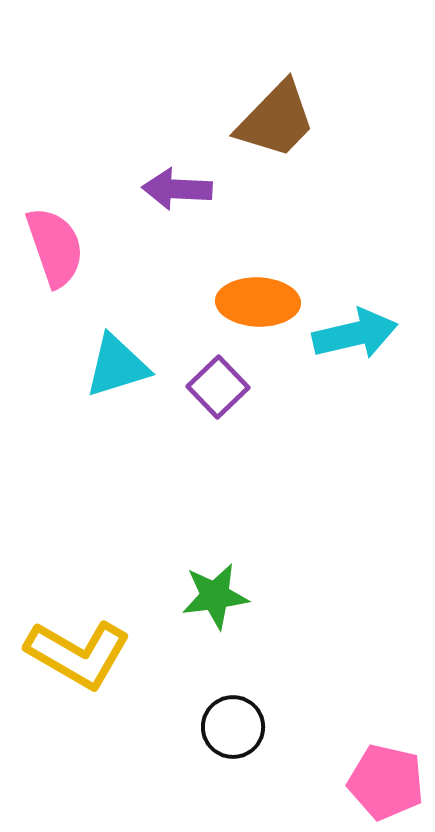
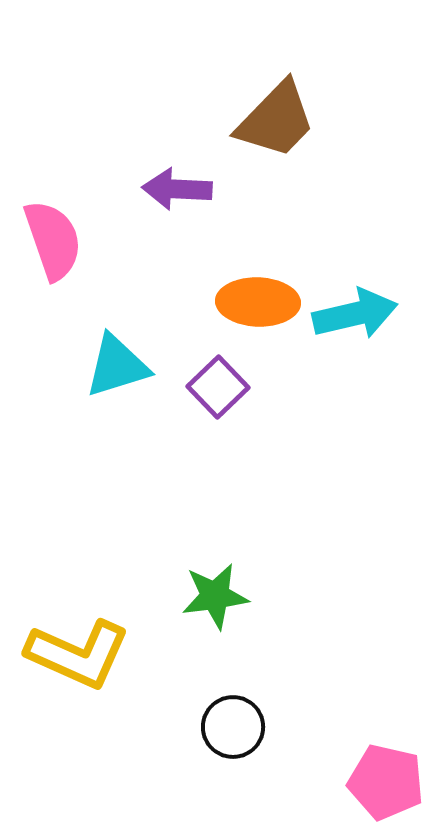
pink semicircle: moved 2 px left, 7 px up
cyan arrow: moved 20 px up
yellow L-shape: rotated 6 degrees counterclockwise
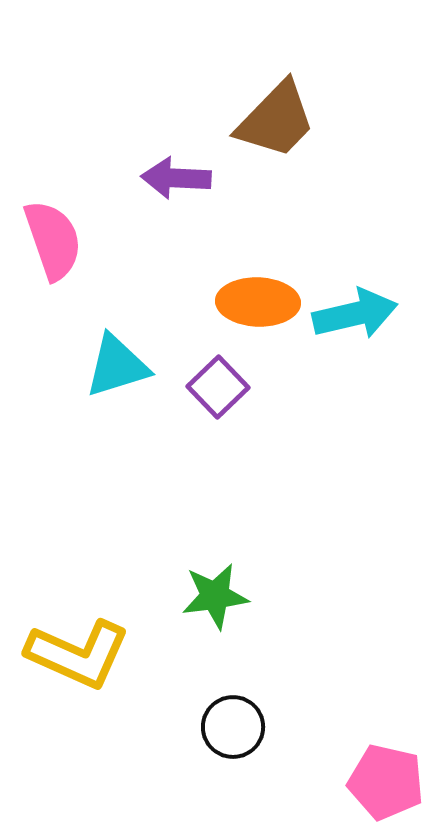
purple arrow: moved 1 px left, 11 px up
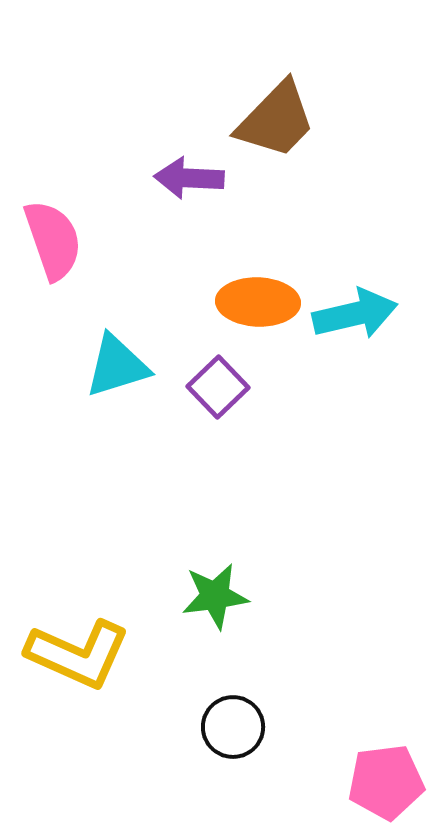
purple arrow: moved 13 px right
pink pentagon: rotated 20 degrees counterclockwise
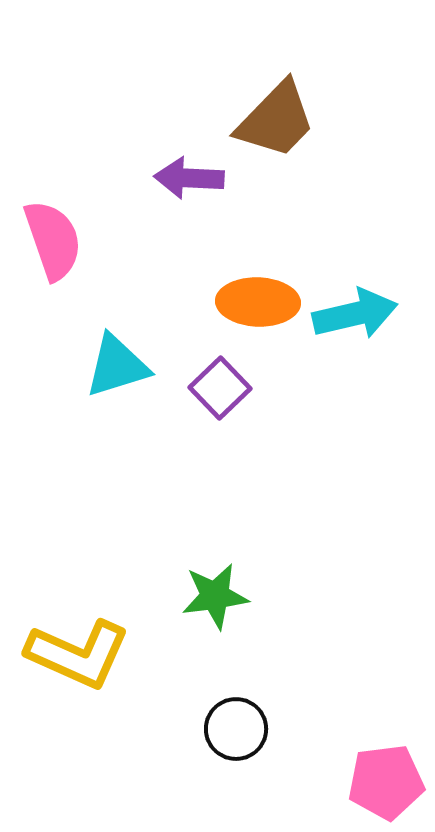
purple square: moved 2 px right, 1 px down
black circle: moved 3 px right, 2 px down
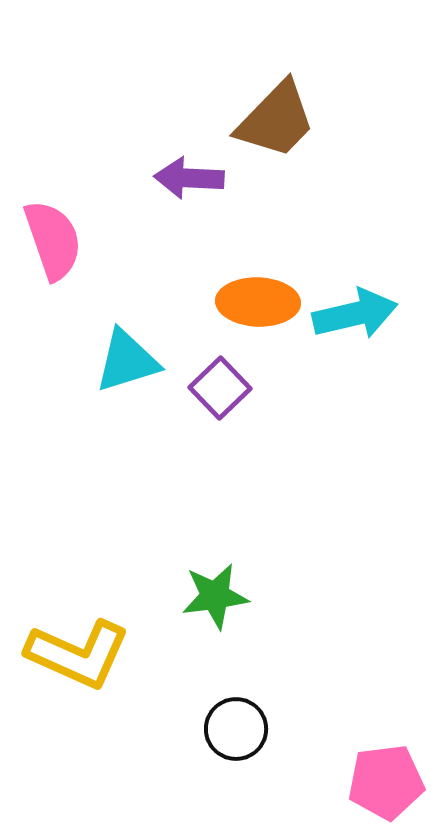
cyan triangle: moved 10 px right, 5 px up
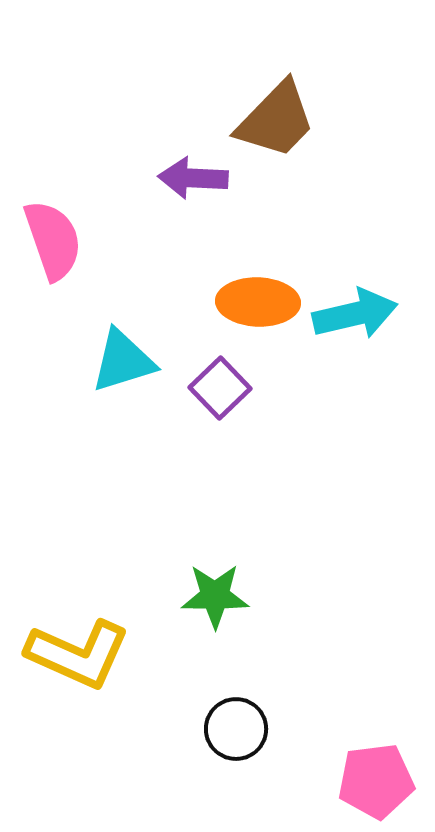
purple arrow: moved 4 px right
cyan triangle: moved 4 px left
green star: rotated 8 degrees clockwise
pink pentagon: moved 10 px left, 1 px up
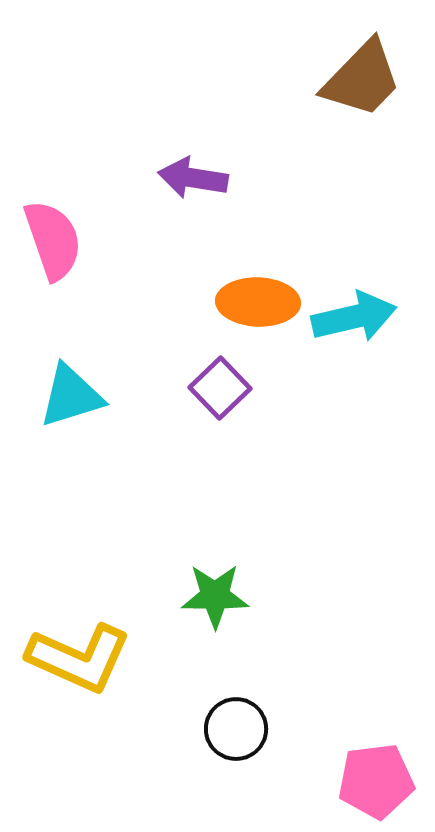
brown trapezoid: moved 86 px right, 41 px up
purple arrow: rotated 6 degrees clockwise
cyan arrow: moved 1 px left, 3 px down
cyan triangle: moved 52 px left, 35 px down
yellow L-shape: moved 1 px right, 4 px down
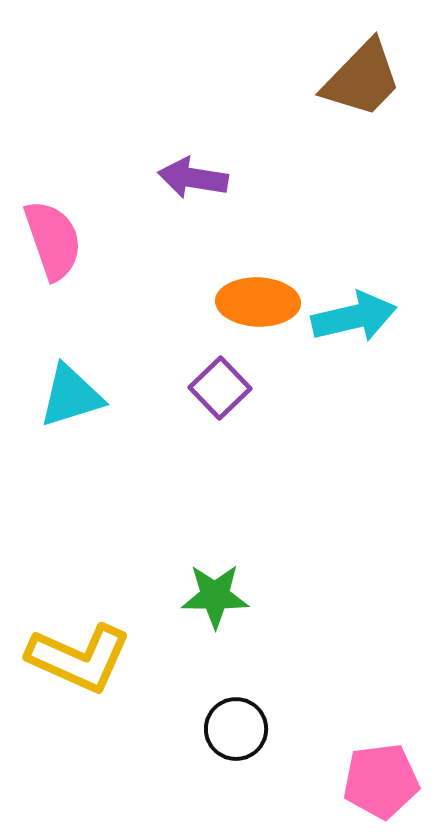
pink pentagon: moved 5 px right
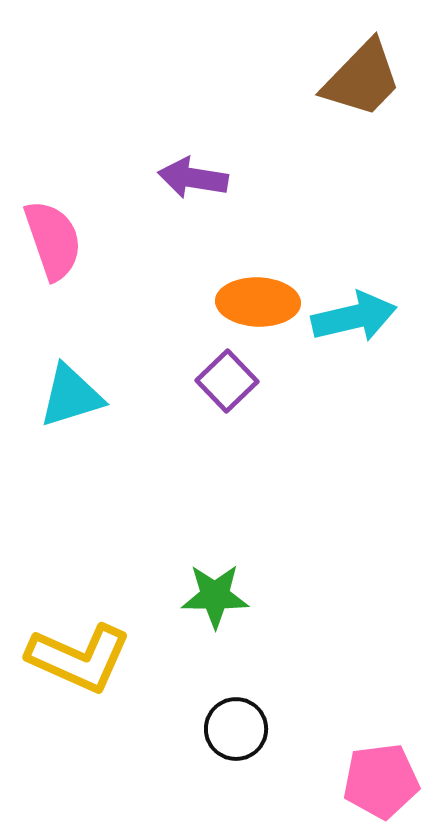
purple square: moved 7 px right, 7 px up
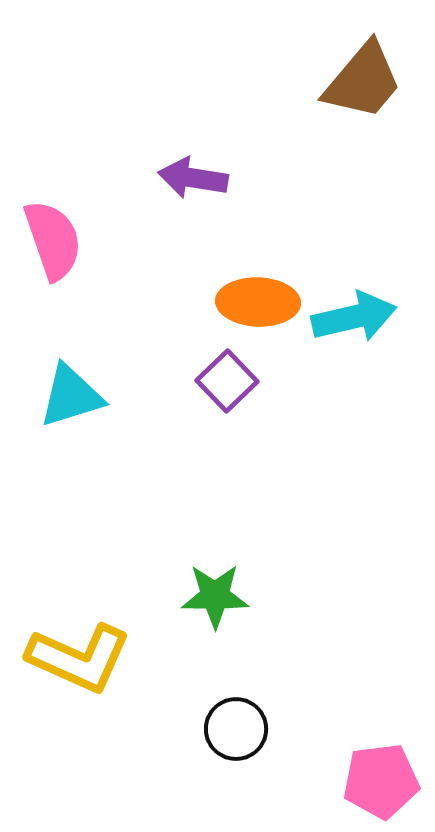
brown trapezoid: moved 1 px right, 2 px down; rotated 4 degrees counterclockwise
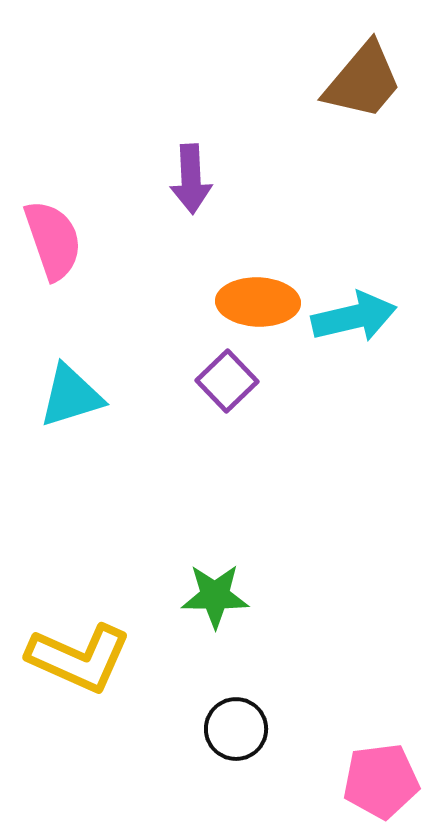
purple arrow: moved 2 px left, 1 px down; rotated 102 degrees counterclockwise
